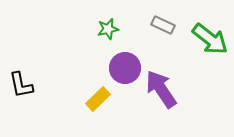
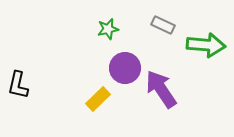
green arrow: moved 4 px left, 6 px down; rotated 33 degrees counterclockwise
black L-shape: moved 3 px left; rotated 24 degrees clockwise
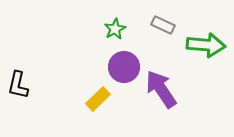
green star: moved 7 px right; rotated 15 degrees counterclockwise
purple circle: moved 1 px left, 1 px up
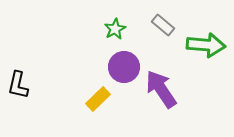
gray rectangle: rotated 15 degrees clockwise
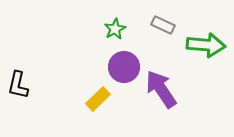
gray rectangle: rotated 15 degrees counterclockwise
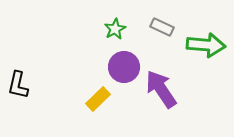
gray rectangle: moved 1 px left, 2 px down
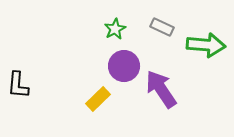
purple circle: moved 1 px up
black L-shape: rotated 8 degrees counterclockwise
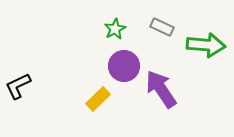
black L-shape: moved 1 px down; rotated 60 degrees clockwise
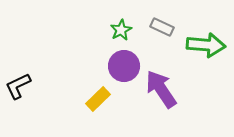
green star: moved 6 px right, 1 px down
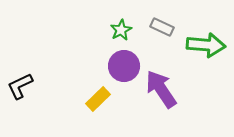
black L-shape: moved 2 px right
